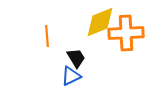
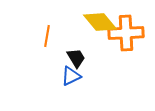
yellow diamond: rotated 72 degrees clockwise
orange line: rotated 15 degrees clockwise
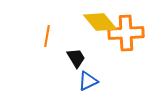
blue triangle: moved 17 px right, 5 px down
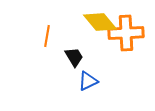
black trapezoid: moved 2 px left, 1 px up
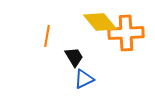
blue triangle: moved 4 px left, 2 px up
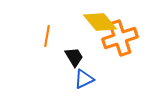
orange cross: moved 6 px left, 5 px down; rotated 16 degrees counterclockwise
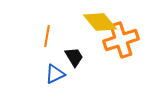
orange cross: moved 1 px right, 2 px down
blue triangle: moved 29 px left, 5 px up
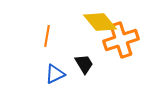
black trapezoid: moved 10 px right, 7 px down
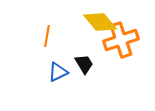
blue triangle: moved 3 px right, 2 px up
